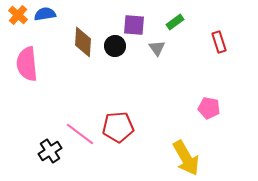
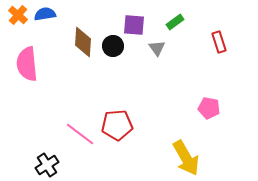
black circle: moved 2 px left
red pentagon: moved 1 px left, 2 px up
black cross: moved 3 px left, 14 px down
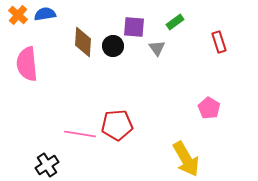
purple square: moved 2 px down
pink pentagon: rotated 20 degrees clockwise
pink line: rotated 28 degrees counterclockwise
yellow arrow: moved 1 px down
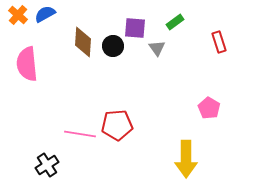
blue semicircle: rotated 20 degrees counterclockwise
purple square: moved 1 px right, 1 px down
yellow arrow: rotated 30 degrees clockwise
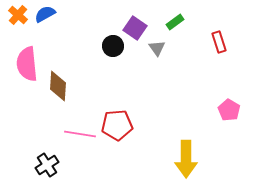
purple square: rotated 30 degrees clockwise
brown diamond: moved 25 px left, 44 px down
pink pentagon: moved 20 px right, 2 px down
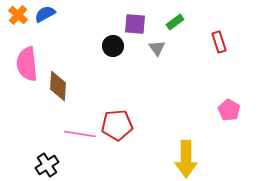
purple square: moved 4 px up; rotated 30 degrees counterclockwise
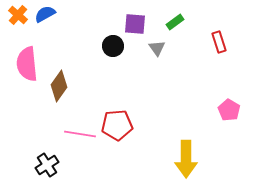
brown diamond: moved 1 px right; rotated 32 degrees clockwise
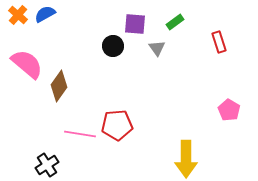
pink semicircle: rotated 136 degrees clockwise
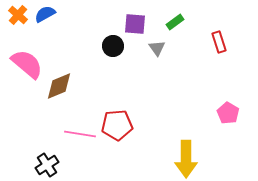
brown diamond: rotated 32 degrees clockwise
pink pentagon: moved 1 px left, 3 px down
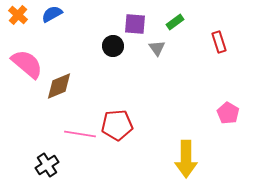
blue semicircle: moved 7 px right
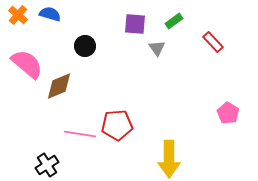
blue semicircle: moved 2 px left; rotated 45 degrees clockwise
green rectangle: moved 1 px left, 1 px up
red rectangle: moved 6 px left; rotated 25 degrees counterclockwise
black circle: moved 28 px left
yellow arrow: moved 17 px left
